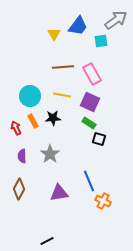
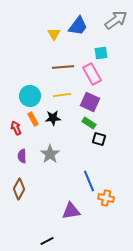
cyan square: moved 12 px down
yellow line: rotated 18 degrees counterclockwise
orange rectangle: moved 2 px up
purple triangle: moved 12 px right, 18 px down
orange cross: moved 3 px right, 3 px up; rotated 14 degrees counterclockwise
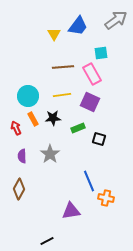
cyan circle: moved 2 px left
green rectangle: moved 11 px left, 5 px down; rotated 56 degrees counterclockwise
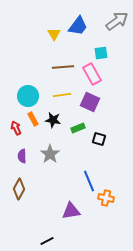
gray arrow: moved 1 px right, 1 px down
black star: moved 2 px down; rotated 14 degrees clockwise
